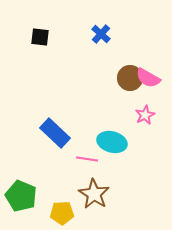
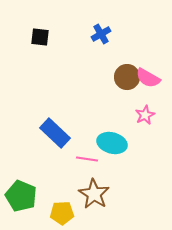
blue cross: rotated 18 degrees clockwise
brown circle: moved 3 px left, 1 px up
cyan ellipse: moved 1 px down
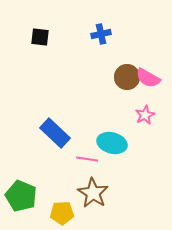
blue cross: rotated 18 degrees clockwise
brown star: moved 1 px left, 1 px up
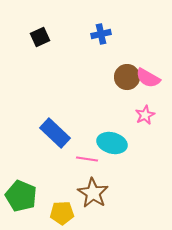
black square: rotated 30 degrees counterclockwise
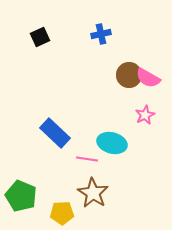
brown circle: moved 2 px right, 2 px up
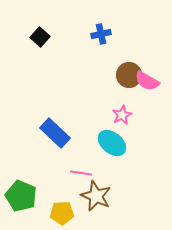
black square: rotated 24 degrees counterclockwise
pink semicircle: moved 1 px left, 3 px down
pink star: moved 23 px left
cyan ellipse: rotated 24 degrees clockwise
pink line: moved 6 px left, 14 px down
brown star: moved 3 px right, 3 px down; rotated 8 degrees counterclockwise
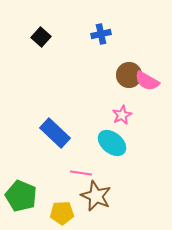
black square: moved 1 px right
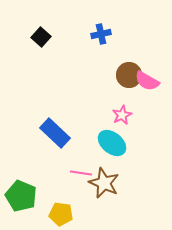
brown star: moved 8 px right, 13 px up
yellow pentagon: moved 1 px left, 1 px down; rotated 10 degrees clockwise
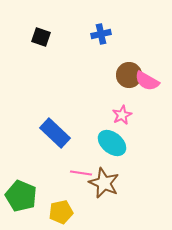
black square: rotated 24 degrees counterclockwise
yellow pentagon: moved 2 px up; rotated 20 degrees counterclockwise
